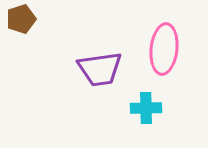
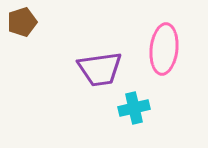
brown pentagon: moved 1 px right, 3 px down
cyan cross: moved 12 px left; rotated 12 degrees counterclockwise
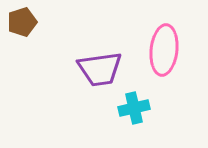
pink ellipse: moved 1 px down
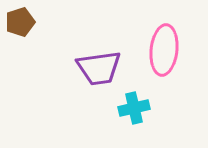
brown pentagon: moved 2 px left
purple trapezoid: moved 1 px left, 1 px up
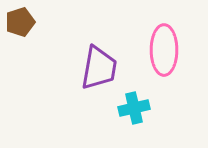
pink ellipse: rotated 6 degrees counterclockwise
purple trapezoid: rotated 72 degrees counterclockwise
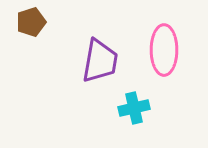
brown pentagon: moved 11 px right
purple trapezoid: moved 1 px right, 7 px up
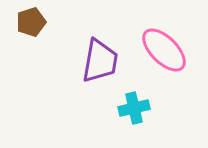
pink ellipse: rotated 45 degrees counterclockwise
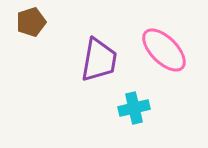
purple trapezoid: moved 1 px left, 1 px up
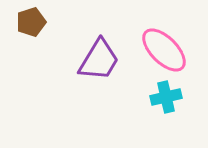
purple trapezoid: rotated 21 degrees clockwise
cyan cross: moved 32 px right, 11 px up
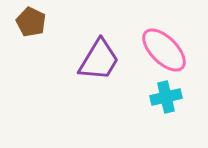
brown pentagon: rotated 28 degrees counterclockwise
